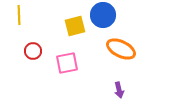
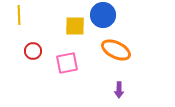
yellow square: rotated 15 degrees clockwise
orange ellipse: moved 5 px left, 1 px down
purple arrow: rotated 14 degrees clockwise
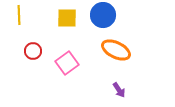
yellow square: moved 8 px left, 8 px up
pink square: rotated 25 degrees counterclockwise
purple arrow: rotated 35 degrees counterclockwise
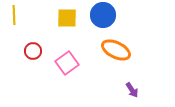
yellow line: moved 5 px left
purple arrow: moved 13 px right
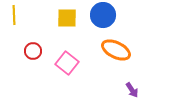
pink square: rotated 15 degrees counterclockwise
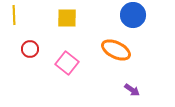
blue circle: moved 30 px right
red circle: moved 3 px left, 2 px up
purple arrow: rotated 21 degrees counterclockwise
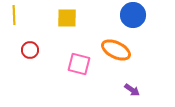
red circle: moved 1 px down
pink square: moved 12 px right, 1 px down; rotated 25 degrees counterclockwise
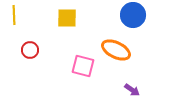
pink square: moved 4 px right, 2 px down
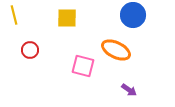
yellow line: rotated 12 degrees counterclockwise
purple arrow: moved 3 px left
